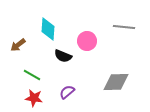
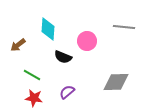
black semicircle: moved 1 px down
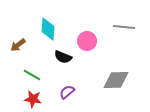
gray diamond: moved 2 px up
red star: moved 1 px left, 1 px down
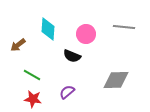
pink circle: moved 1 px left, 7 px up
black semicircle: moved 9 px right, 1 px up
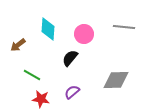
pink circle: moved 2 px left
black semicircle: moved 2 px left, 2 px down; rotated 108 degrees clockwise
purple semicircle: moved 5 px right
red star: moved 8 px right
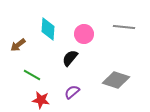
gray diamond: rotated 20 degrees clockwise
red star: moved 1 px down
